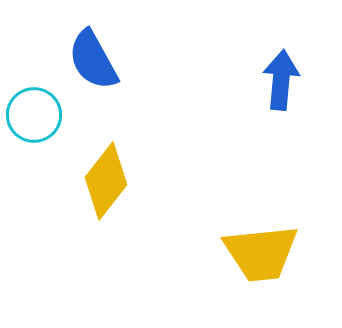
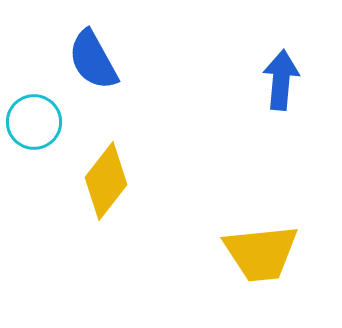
cyan circle: moved 7 px down
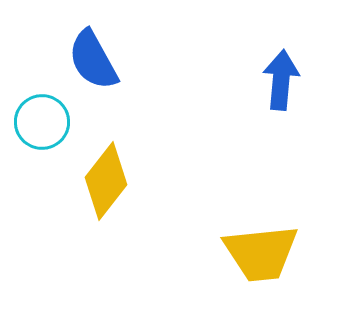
cyan circle: moved 8 px right
